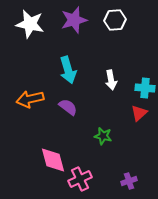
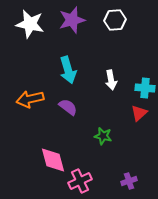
purple star: moved 2 px left
pink cross: moved 2 px down
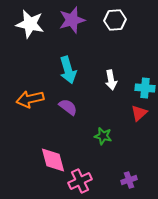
purple cross: moved 1 px up
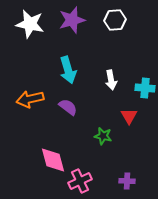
red triangle: moved 10 px left, 3 px down; rotated 18 degrees counterclockwise
purple cross: moved 2 px left, 1 px down; rotated 21 degrees clockwise
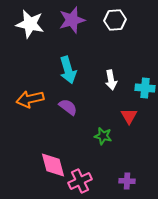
pink diamond: moved 5 px down
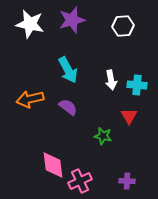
white hexagon: moved 8 px right, 6 px down
cyan arrow: rotated 12 degrees counterclockwise
cyan cross: moved 8 px left, 3 px up
pink diamond: rotated 8 degrees clockwise
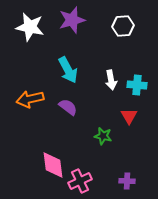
white star: moved 3 px down
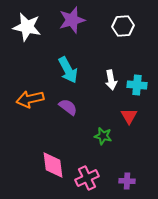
white star: moved 3 px left
pink cross: moved 7 px right, 3 px up
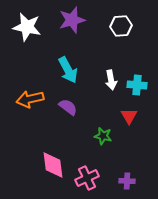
white hexagon: moved 2 px left
